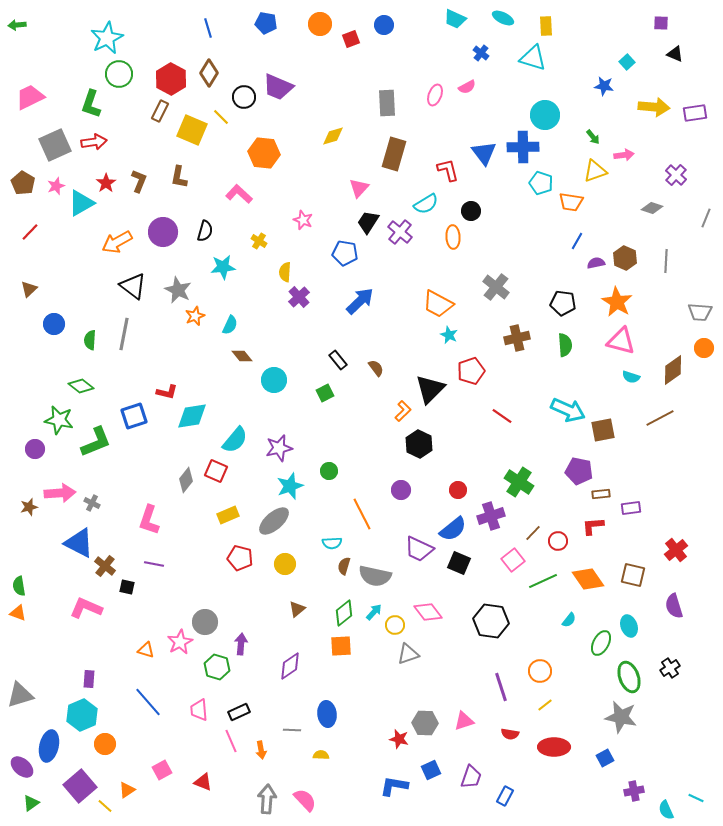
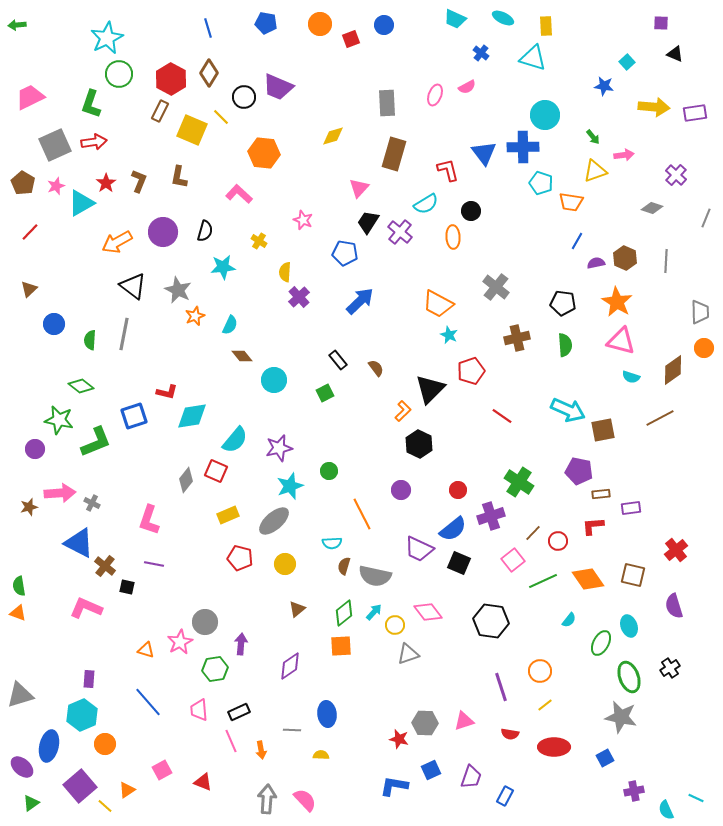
gray trapezoid at (700, 312): rotated 95 degrees counterclockwise
green hexagon at (217, 667): moved 2 px left, 2 px down; rotated 25 degrees counterclockwise
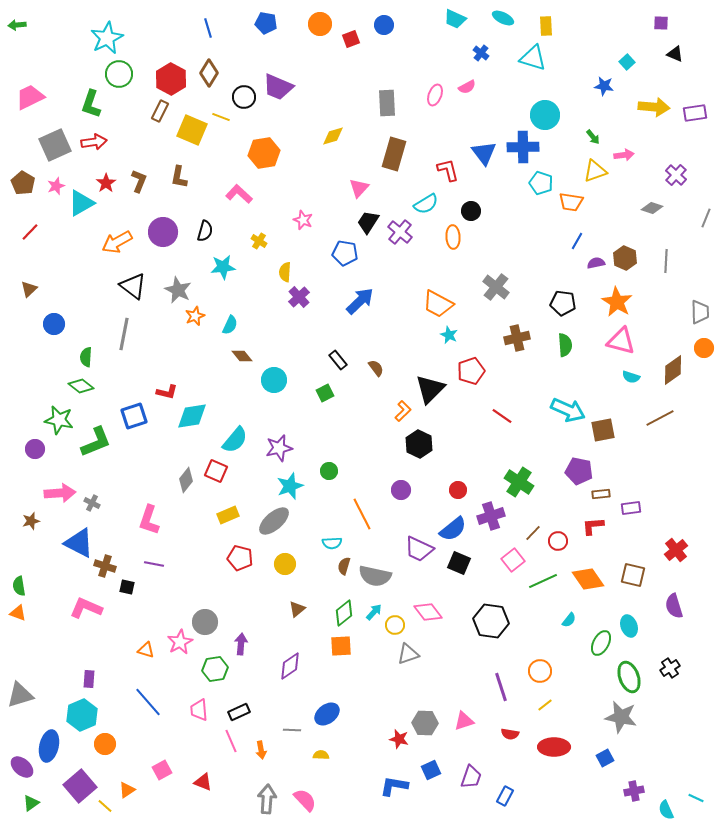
yellow line at (221, 117): rotated 24 degrees counterclockwise
orange hexagon at (264, 153): rotated 16 degrees counterclockwise
green semicircle at (90, 340): moved 4 px left, 17 px down
brown star at (29, 507): moved 2 px right, 14 px down
brown cross at (105, 566): rotated 20 degrees counterclockwise
blue ellipse at (327, 714): rotated 60 degrees clockwise
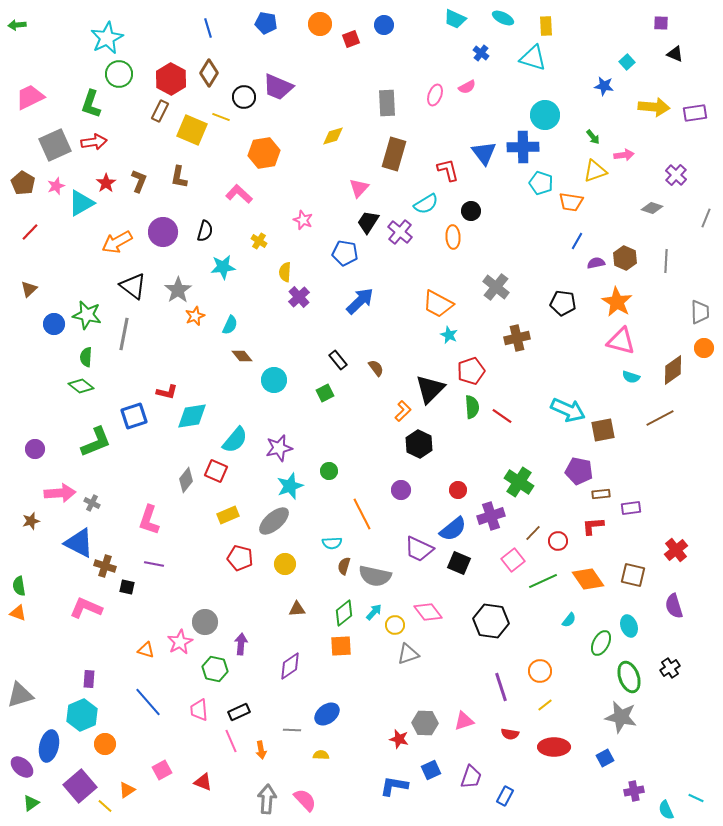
gray star at (178, 290): rotated 12 degrees clockwise
green semicircle at (565, 345): moved 93 px left, 62 px down
green star at (59, 420): moved 28 px right, 105 px up
brown triangle at (297, 609): rotated 36 degrees clockwise
green hexagon at (215, 669): rotated 20 degrees clockwise
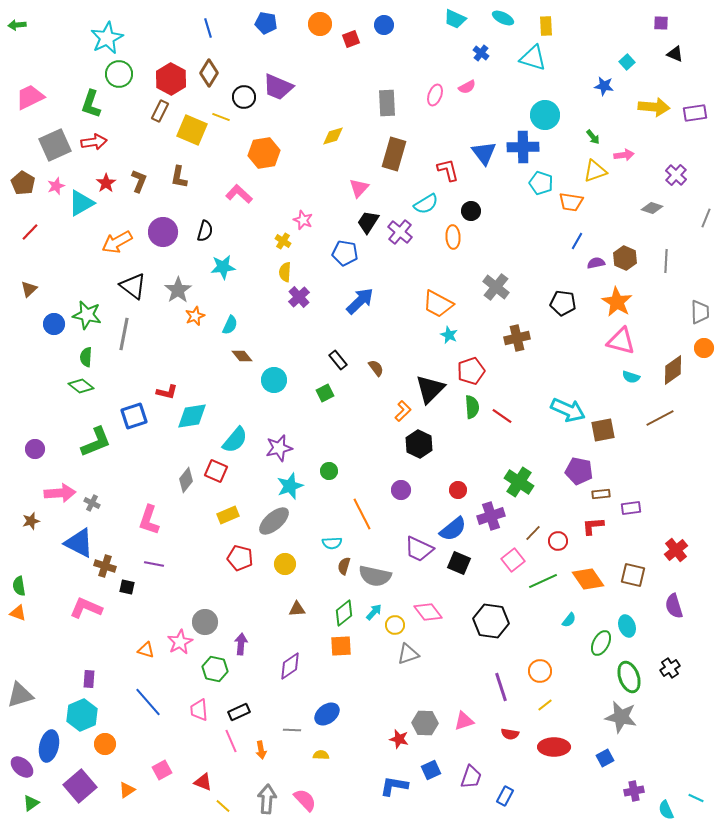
yellow cross at (259, 241): moved 24 px right
cyan ellipse at (629, 626): moved 2 px left
yellow line at (105, 806): moved 118 px right
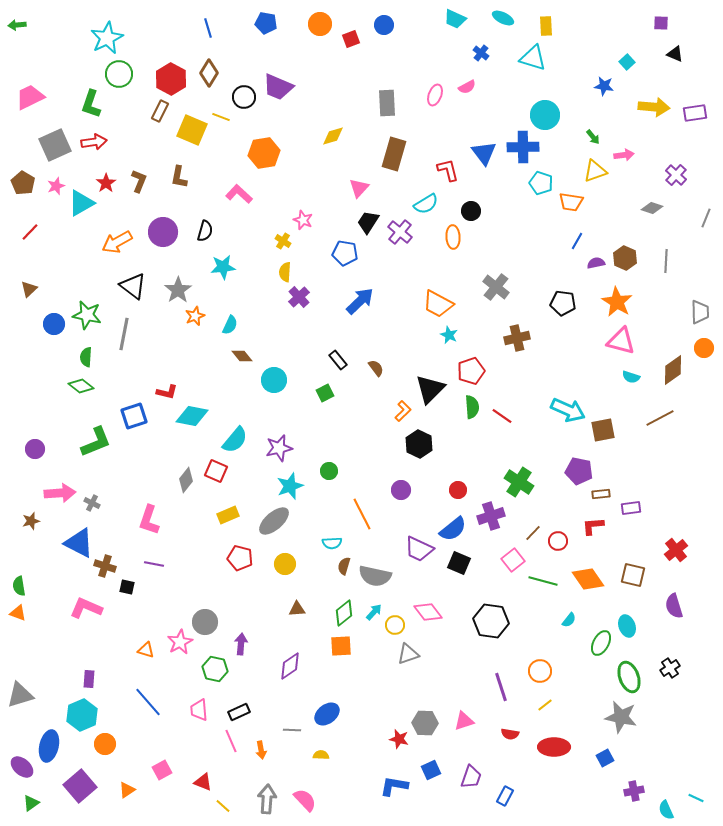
cyan diamond at (192, 416): rotated 20 degrees clockwise
green line at (543, 581): rotated 40 degrees clockwise
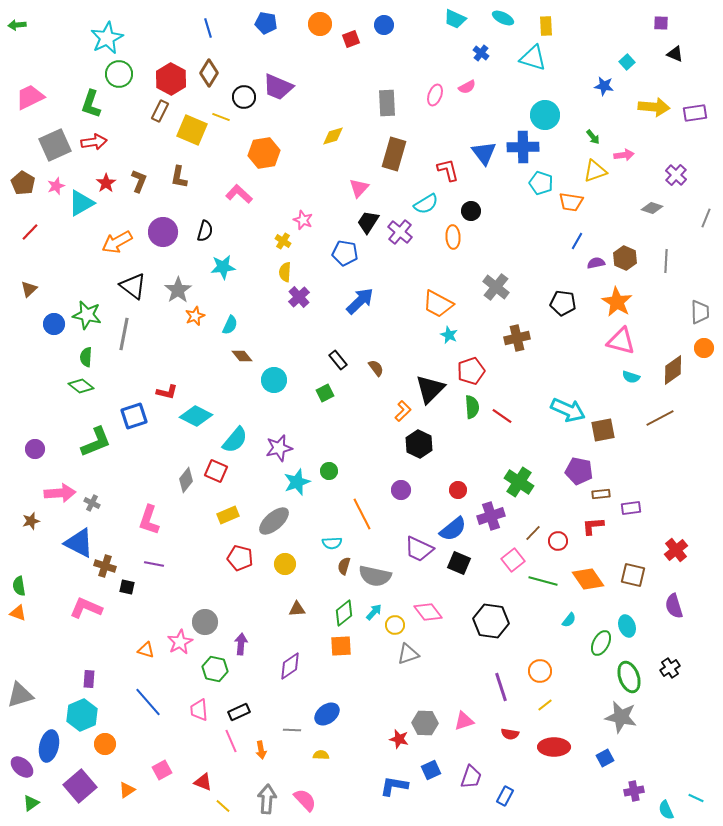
cyan diamond at (192, 416): moved 4 px right; rotated 16 degrees clockwise
cyan star at (290, 486): moved 7 px right, 4 px up
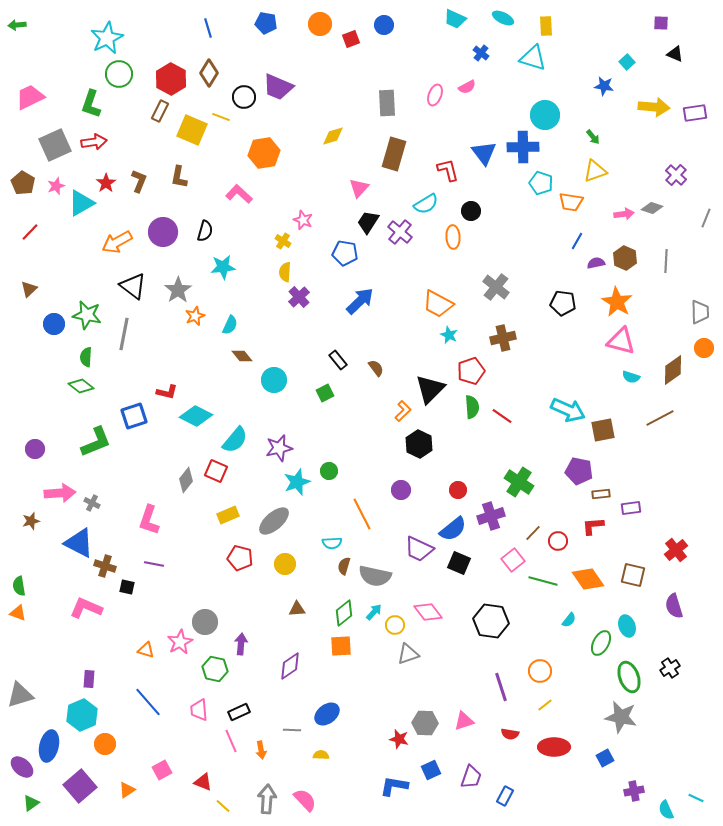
pink arrow at (624, 155): moved 59 px down
brown cross at (517, 338): moved 14 px left
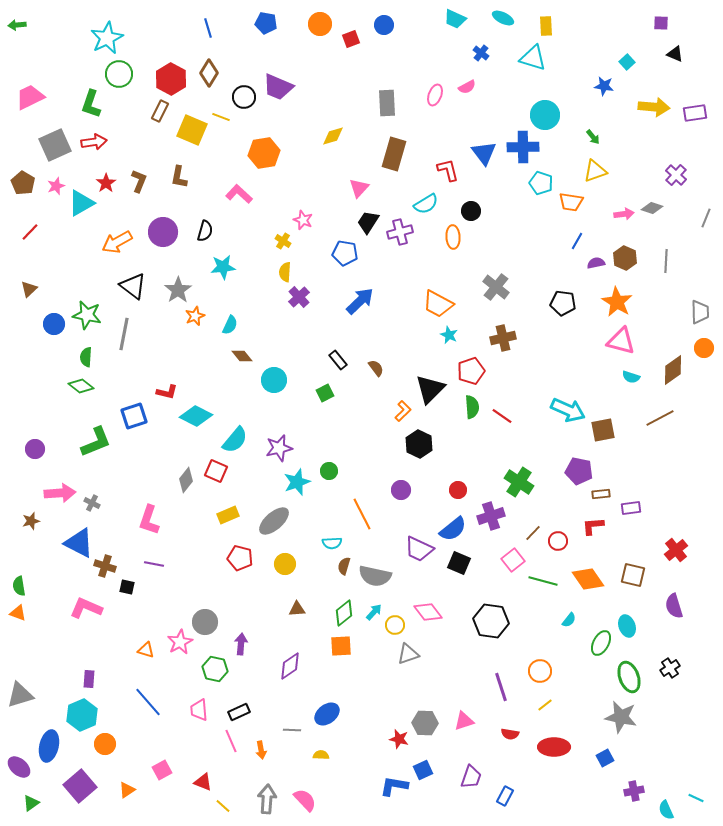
purple cross at (400, 232): rotated 35 degrees clockwise
purple ellipse at (22, 767): moved 3 px left
blue square at (431, 770): moved 8 px left
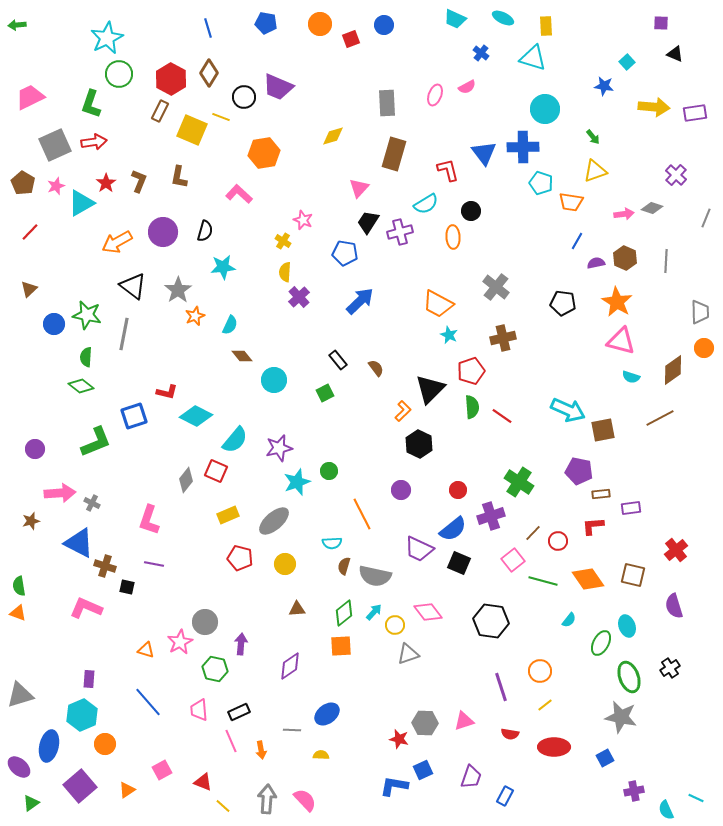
cyan circle at (545, 115): moved 6 px up
